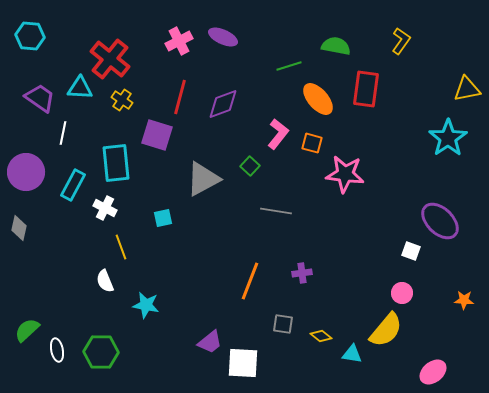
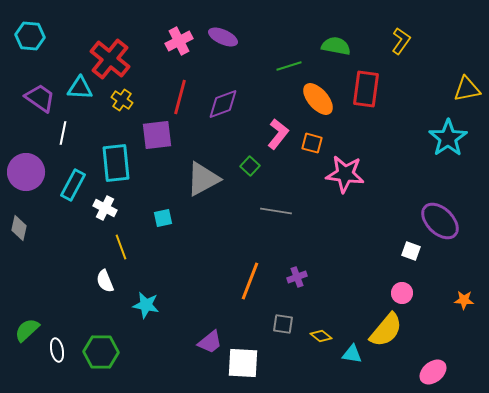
purple square at (157, 135): rotated 24 degrees counterclockwise
purple cross at (302, 273): moved 5 px left, 4 px down; rotated 12 degrees counterclockwise
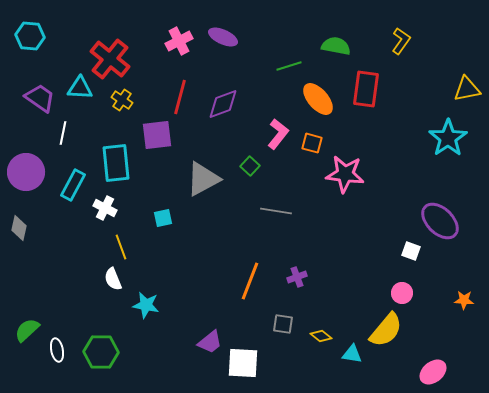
white semicircle at (105, 281): moved 8 px right, 2 px up
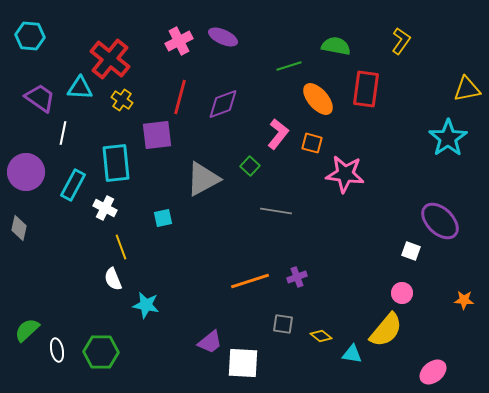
orange line at (250, 281): rotated 51 degrees clockwise
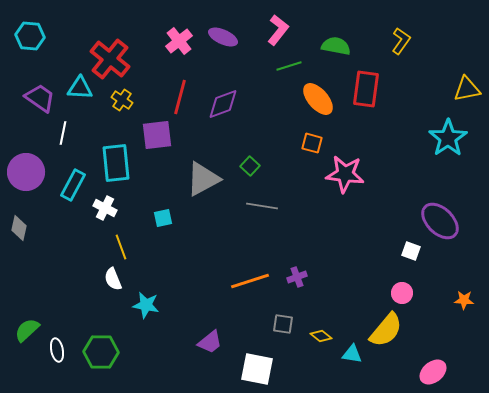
pink cross at (179, 41): rotated 12 degrees counterclockwise
pink L-shape at (278, 134): moved 104 px up
gray line at (276, 211): moved 14 px left, 5 px up
white square at (243, 363): moved 14 px right, 6 px down; rotated 8 degrees clockwise
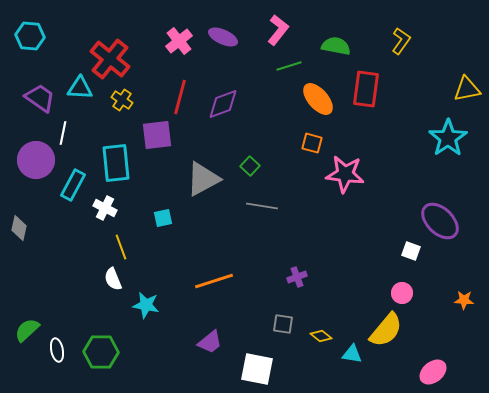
purple circle at (26, 172): moved 10 px right, 12 px up
orange line at (250, 281): moved 36 px left
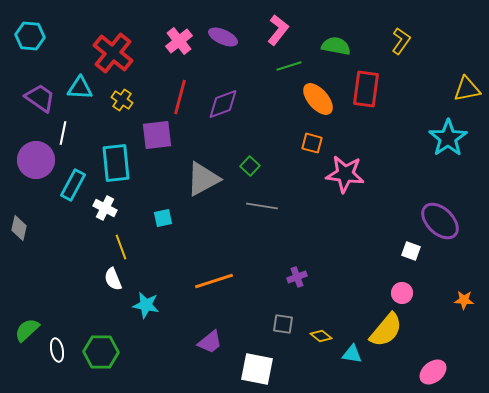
red cross at (110, 59): moved 3 px right, 6 px up
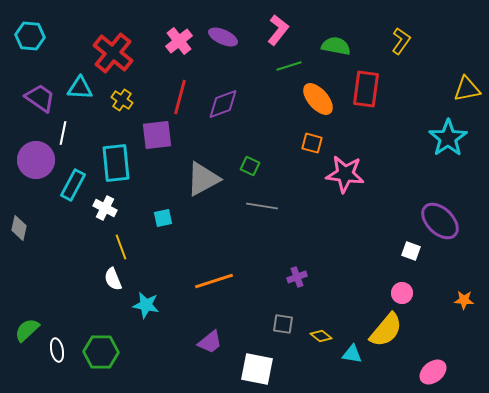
green square at (250, 166): rotated 18 degrees counterclockwise
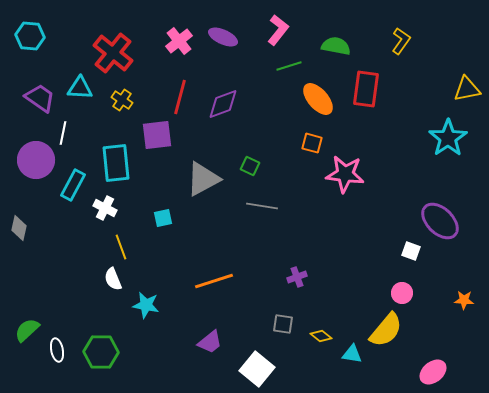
white square at (257, 369): rotated 28 degrees clockwise
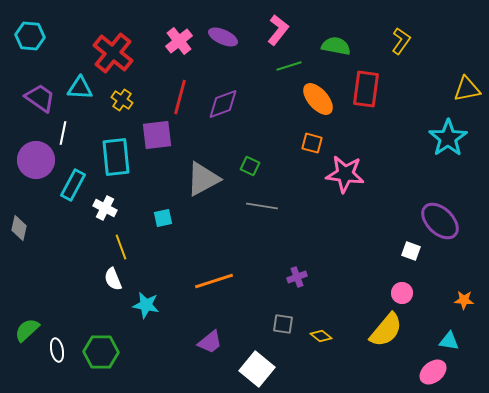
cyan rectangle at (116, 163): moved 6 px up
cyan triangle at (352, 354): moved 97 px right, 13 px up
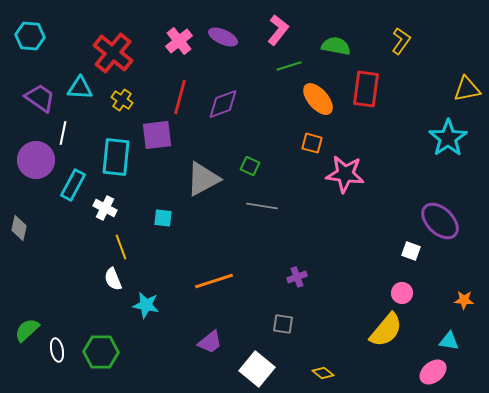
cyan rectangle at (116, 157): rotated 12 degrees clockwise
cyan square at (163, 218): rotated 18 degrees clockwise
yellow diamond at (321, 336): moved 2 px right, 37 px down
